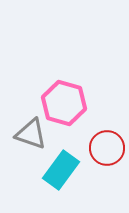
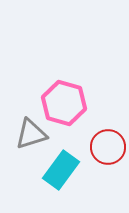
gray triangle: rotated 36 degrees counterclockwise
red circle: moved 1 px right, 1 px up
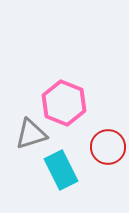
pink hexagon: rotated 6 degrees clockwise
cyan rectangle: rotated 63 degrees counterclockwise
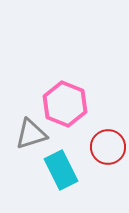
pink hexagon: moved 1 px right, 1 px down
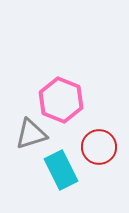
pink hexagon: moved 4 px left, 4 px up
red circle: moved 9 px left
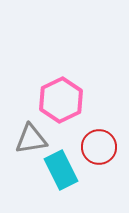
pink hexagon: rotated 12 degrees clockwise
gray triangle: moved 5 px down; rotated 8 degrees clockwise
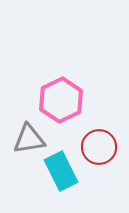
gray triangle: moved 2 px left
cyan rectangle: moved 1 px down
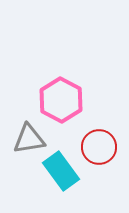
pink hexagon: rotated 6 degrees counterclockwise
cyan rectangle: rotated 9 degrees counterclockwise
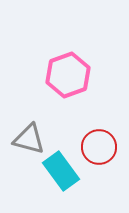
pink hexagon: moved 7 px right, 25 px up; rotated 12 degrees clockwise
gray triangle: rotated 24 degrees clockwise
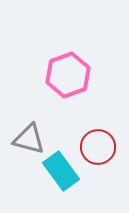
red circle: moved 1 px left
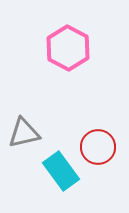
pink hexagon: moved 27 px up; rotated 12 degrees counterclockwise
gray triangle: moved 5 px left, 6 px up; rotated 28 degrees counterclockwise
